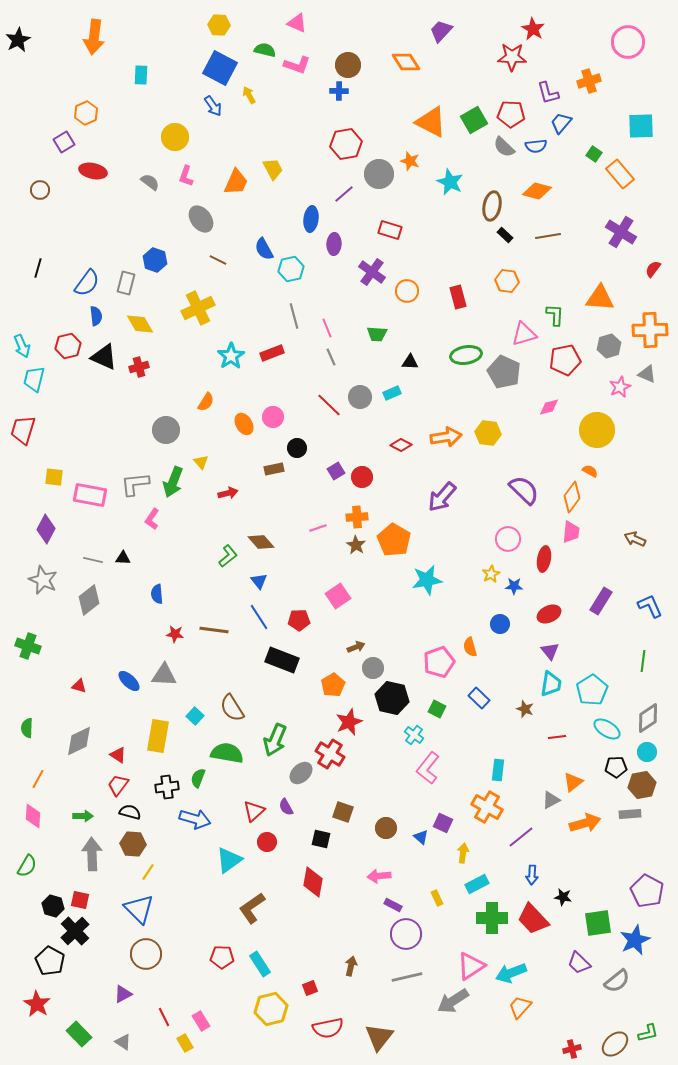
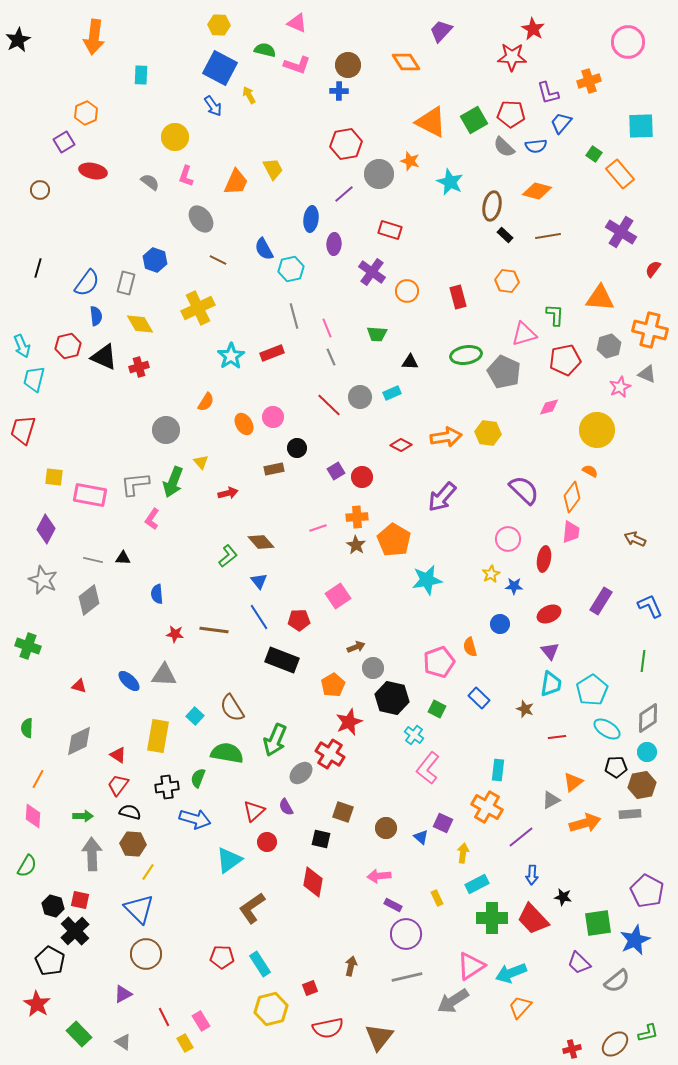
orange cross at (650, 330): rotated 16 degrees clockwise
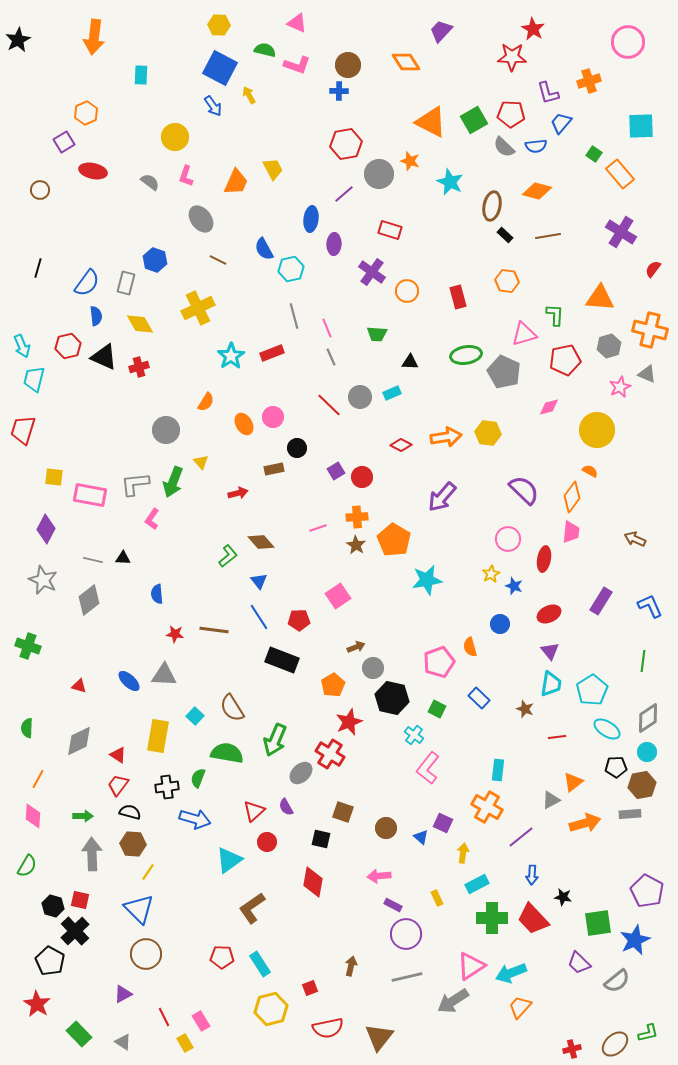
red arrow at (228, 493): moved 10 px right
blue star at (514, 586): rotated 18 degrees clockwise
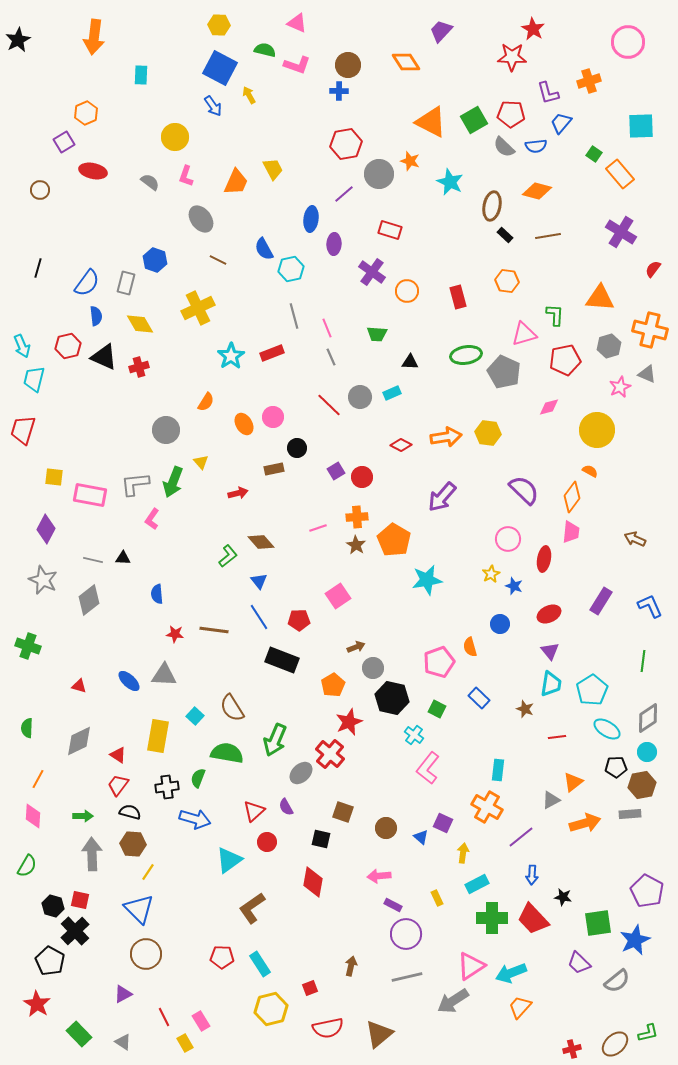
red cross at (330, 754): rotated 8 degrees clockwise
brown triangle at (379, 1037): moved 3 px up; rotated 12 degrees clockwise
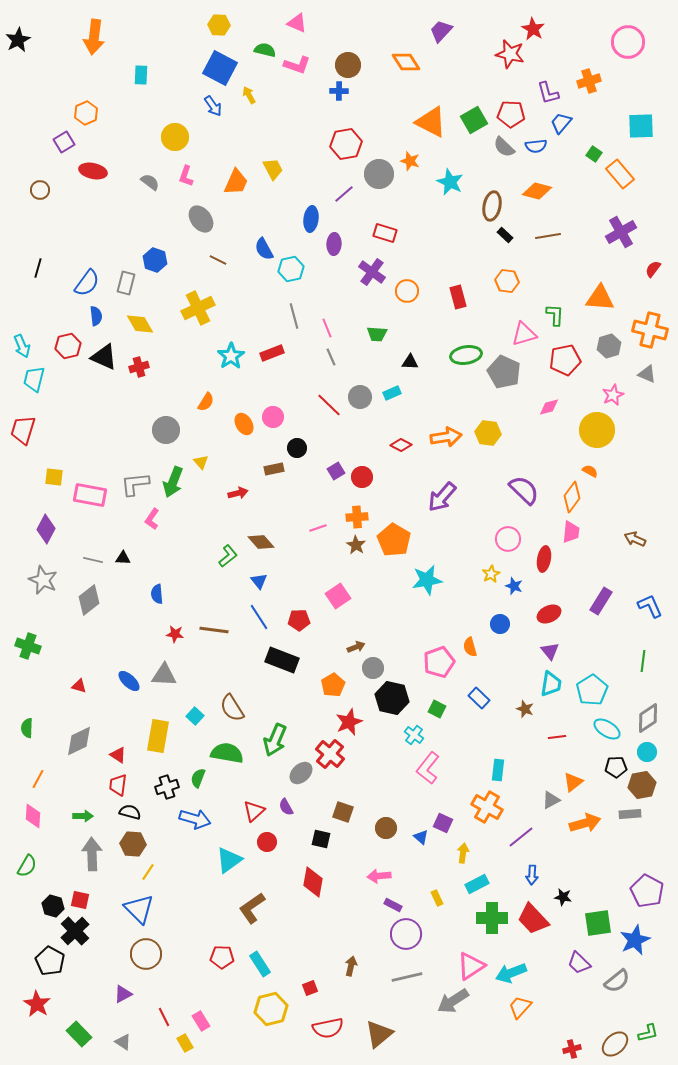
red star at (512, 57): moved 2 px left, 3 px up; rotated 12 degrees clockwise
red rectangle at (390, 230): moved 5 px left, 3 px down
purple cross at (621, 232): rotated 28 degrees clockwise
pink star at (620, 387): moved 7 px left, 8 px down
red trapezoid at (118, 785): rotated 30 degrees counterclockwise
black cross at (167, 787): rotated 10 degrees counterclockwise
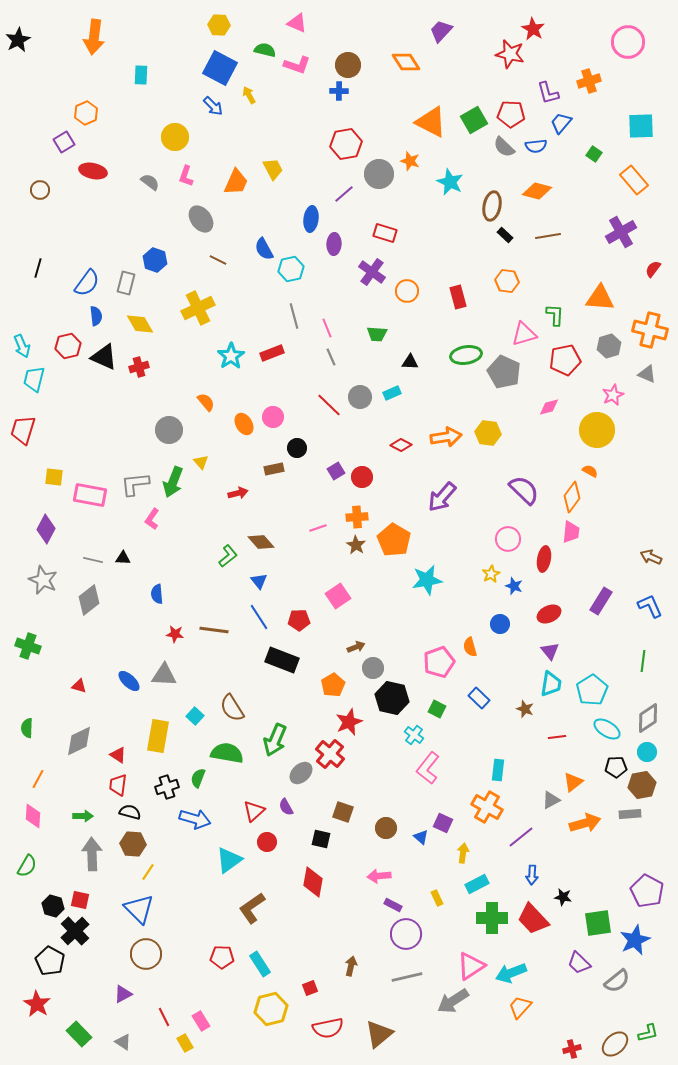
blue arrow at (213, 106): rotated 10 degrees counterclockwise
orange rectangle at (620, 174): moved 14 px right, 6 px down
orange semicircle at (206, 402): rotated 72 degrees counterclockwise
gray circle at (166, 430): moved 3 px right
brown arrow at (635, 539): moved 16 px right, 18 px down
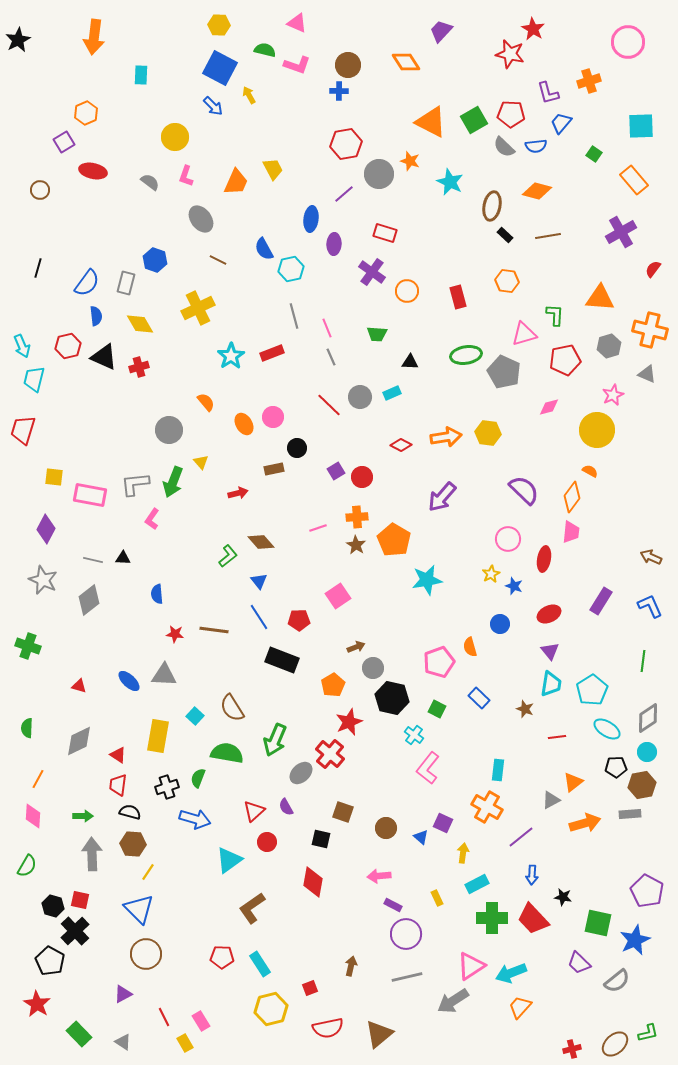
green square at (598, 923): rotated 20 degrees clockwise
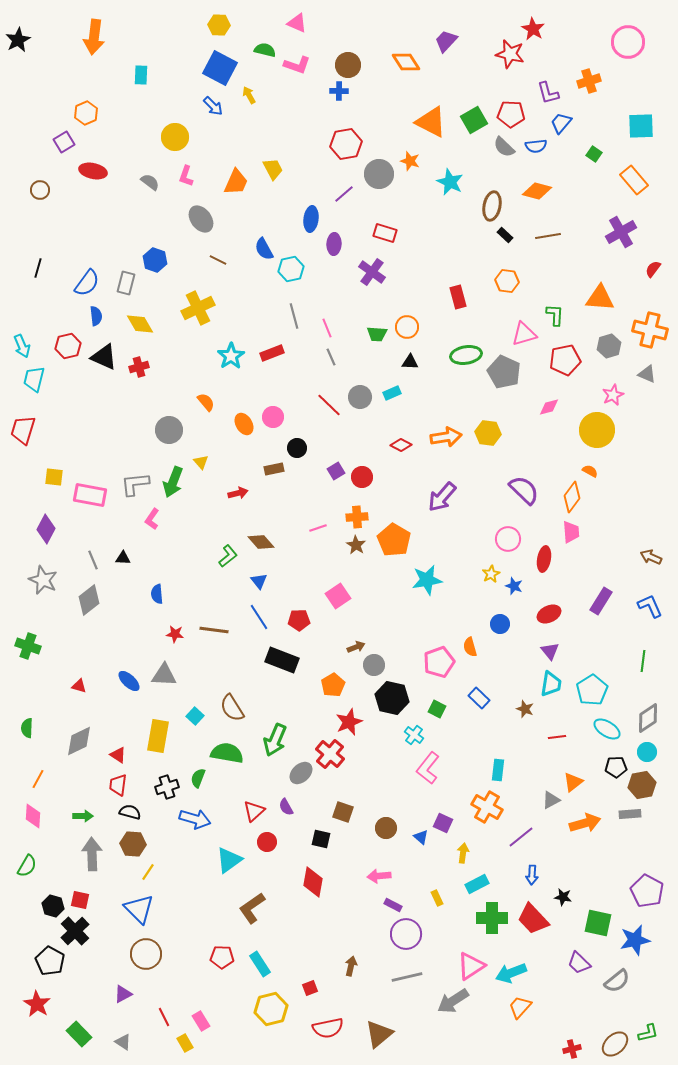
purple trapezoid at (441, 31): moved 5 px right, 10 px down
orange circle at (407, 291): moved 36 px down
pink trapezoid at (571, 532): rotated 10 degrees counterclockwise
gray line at (93, 560): rotated 54 degrees clockwise
gray circle at (373, 668): moved 1 px right, 3 px up
blue star at (635, 940): rotated 12 degrees clockwise
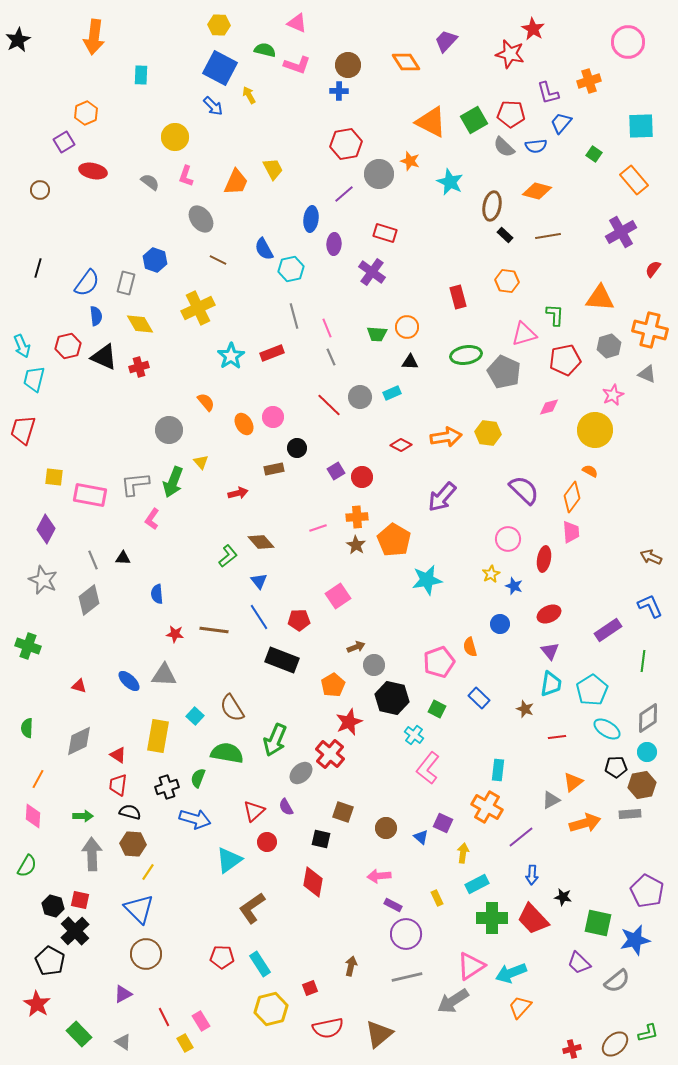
yellow circle at (597, 430): moved 2 px left
purple rectangle at (601, 601): moved 7 px right, 29 px down; rotated 24 degrees clockwise
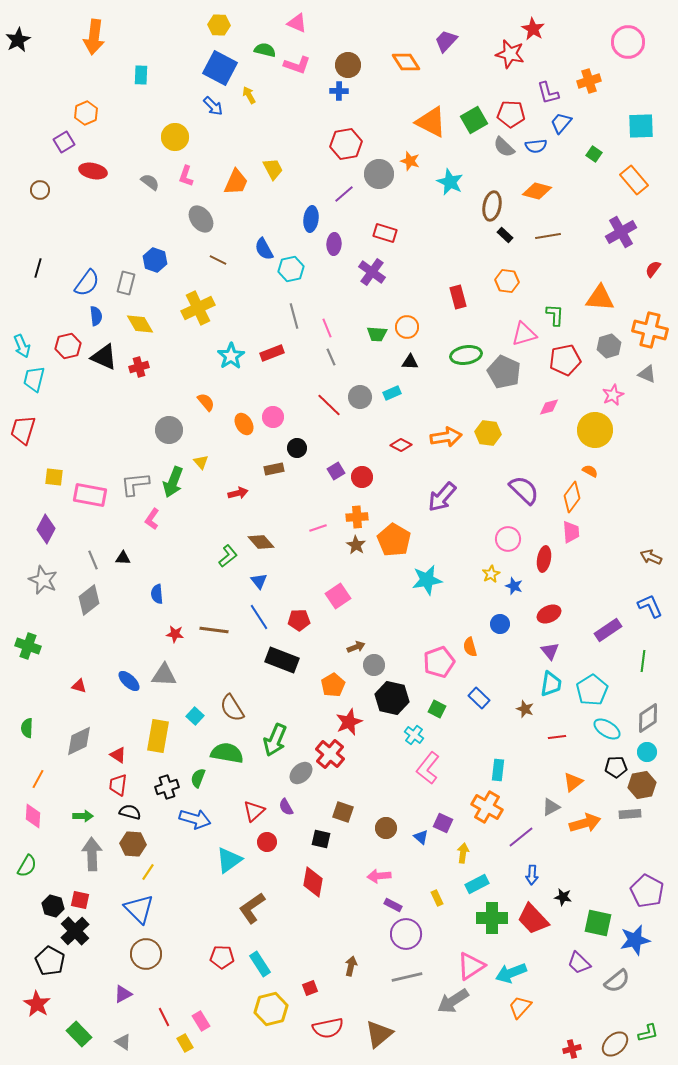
gray triangle at (551, 800): moved 7 px down
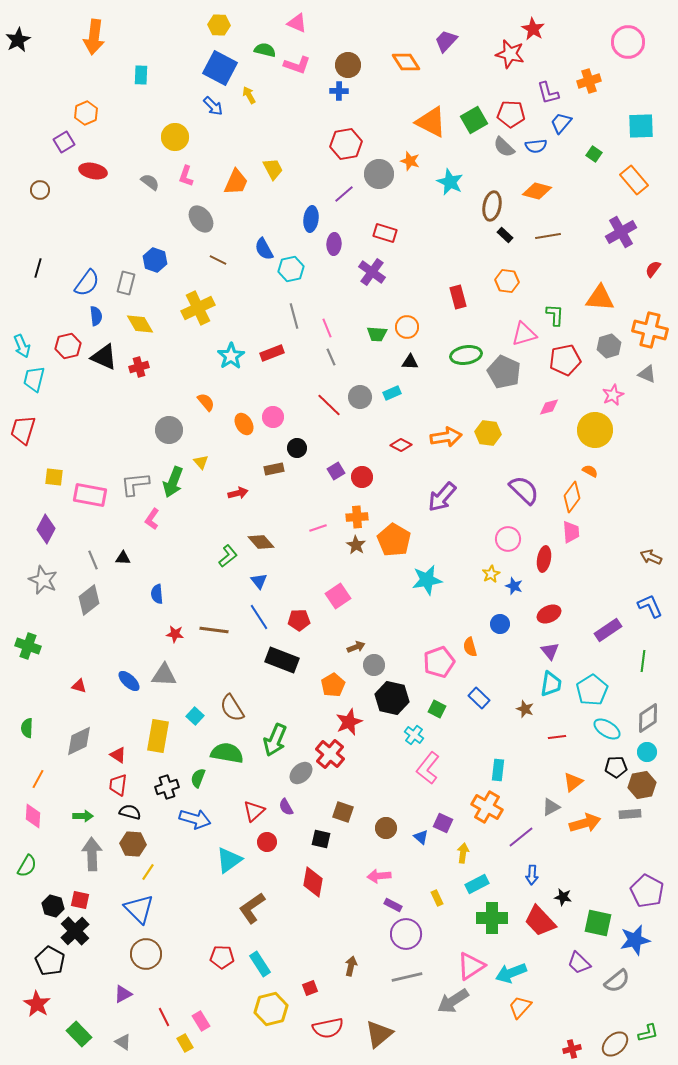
red trapezoid at (533, 919): moved 7 px right, 2 px down
